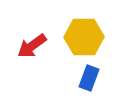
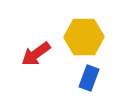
red arrow: moved 4 px right, 8 px down
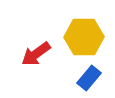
blue rectangle: rotated 20 degrees clockwise
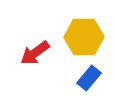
red arrow: moved 1 px left, 1 px up
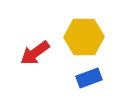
blue rectangle: rotated 30 degrees clockwise
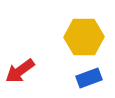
red arrow: moved 15 px left, 18 px down
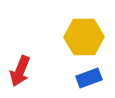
red arrow: rotated 32 degrees counterclockwise
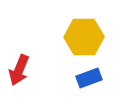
red arrow: moved 1 px left, 1 px up
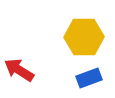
red arrow: rotated 100 degrees clockwise
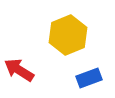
yellow hexagon: moved 16 px left, 2 px up; rotated 21 degrees counterclockwise
